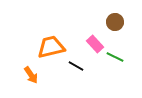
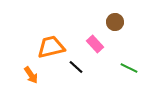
green line: moved 14 px right, 11 px down
black line: moved 1 px down; rotated 14 degrees clockwise
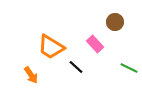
orange trapezoid: rotated 136 degrees counterclockwise
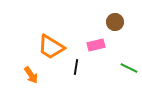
pink rectangle: moved 1 px right, 1 px down; rotated 60 degrees counterclockwise
black line: rotated 56 degrees clockwise
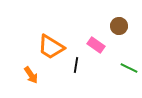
brown circle: moved 4 px right, 4 px down
pink rectangle: rotated 48 degrees clockwise
black line: moved 2 px up
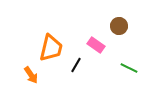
orange trapezoid: moved 1 px down; rotated 108 degrees counterclockwise
black line: rotated 21 degrees clockwise
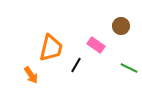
brown circle: moved 2 px right
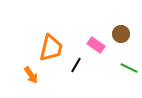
brown circle: moved 8 px down
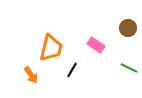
brown circle: moved 7 px right, 6 px up
black line: moved 4 px left, 5 px down
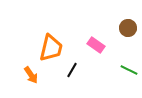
green line: moved 2 px down
